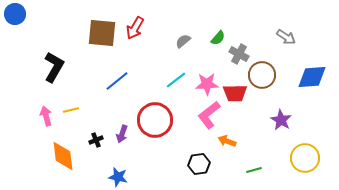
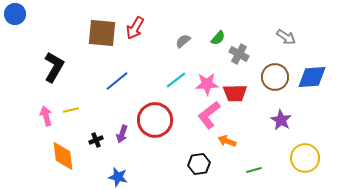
brown circle: moved 13 px right, 2 px down
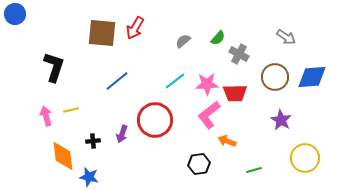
black L-shape: rotated 12 degrees counterclockwise
cyan line: moved 1 px left, 1 px down
black cross: moved 3 px left, 1 px down; rotated 16 degrees clockwise
blue star: moved 29 px left
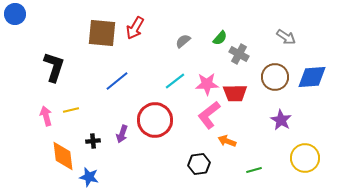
green semicircle: moved 2 px right
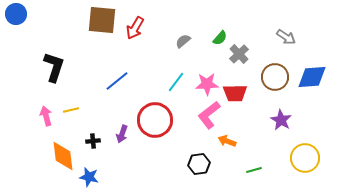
blue circle: moved 1 px right
brown square: moved 13 px up
gray cross: rotated 18 degrees clockwise
cyan line: moved 1 px right, 1 px down; rotated 15 degrees counterclockwise
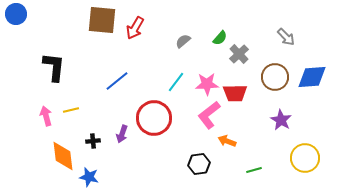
gray arrow: rotated 12 degrees clockwise
black L-shape: rotated 12 degrees counterclockwise
red circle: moved 1 px left, 2 px up
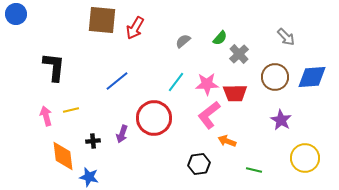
green line: rotated 28 degrees clockwise
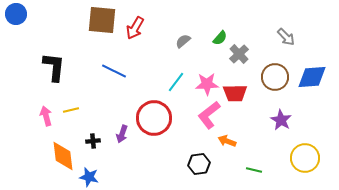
blue line: moved 3 px left, 10 px up; rotated 65 degrees clockwise
